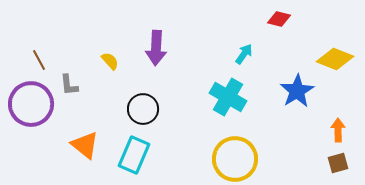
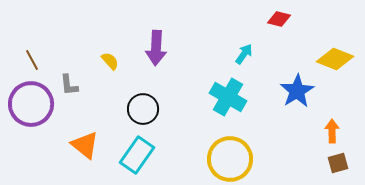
brown line: moved 7 px left
orange arrow: moved 6 px left, 1 px down
cyan rectangle: moved 3 px right; rotated 12 degrees clockwise
yellow circle: moved 5 px left
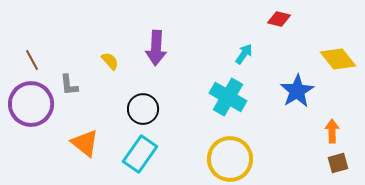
yellow diamond: moved 3 px right; rotated 30 degrees clockwise
orange triangle: moved 2 px up
cyan rectangle: moved 3 px right, 1 px up
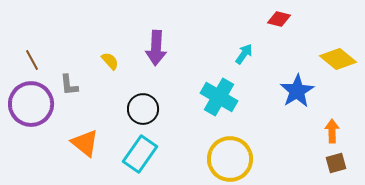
yellow diamond: rotated 12 degrees counterclockwise
cyan cross: moved 9 px left
brown square: moved 2 px left
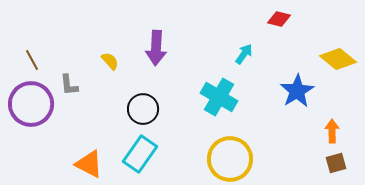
orange triangle: moved 4 px right, 21 px down; rotated 12 degrees counterclockwise
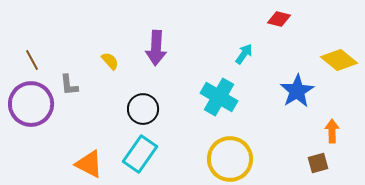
yellow diamond: moved 1 px right, 1 px down
brown square: moved 18 px left
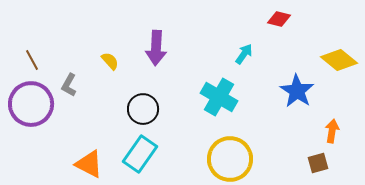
gray L-shape: rotated 35 degrees clockwise
blue star: rotated 8 degrees counterclockwise
orange arrow: rotated 10 degrees clockwise
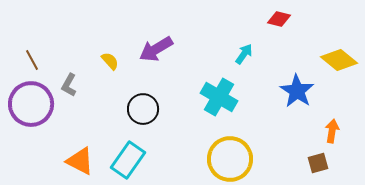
purple arrow: moved 1 px down; rotated 56 degrees clockwise
cyan rectangle: moved 12 px left, 6 px down
orange triangle: moved 9 px left, 3 px up
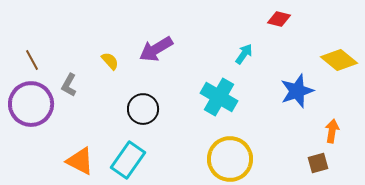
blue star: rotated 20 degrees clockwise
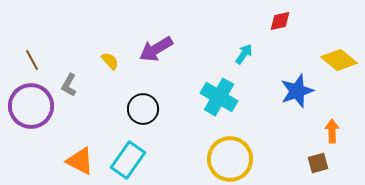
red diamond: moved 1 px right, 2 px down; rotated 25 degrees counterclockwise
purple circle: moved 2 px down
orange arrow: rotated 10 degrees counterclockwise
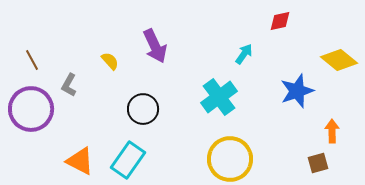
purple arrow: moved 1 px left, 3 px up; rotated 84 degrees counterclockwise
cyan cross: rotated 24 degrees clockwise
purple circle: moved 3 px down
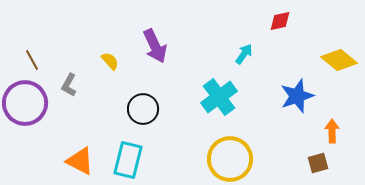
blue star: moved 5 px down
purple circle: moved 6 px left, 6 px up
cyan rectangle: rotated 21 degrees counterclockwise
